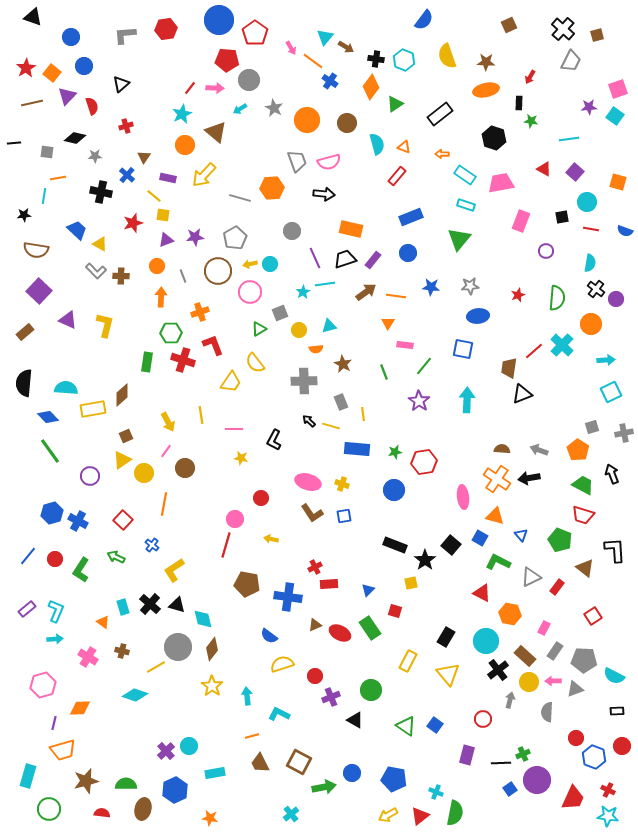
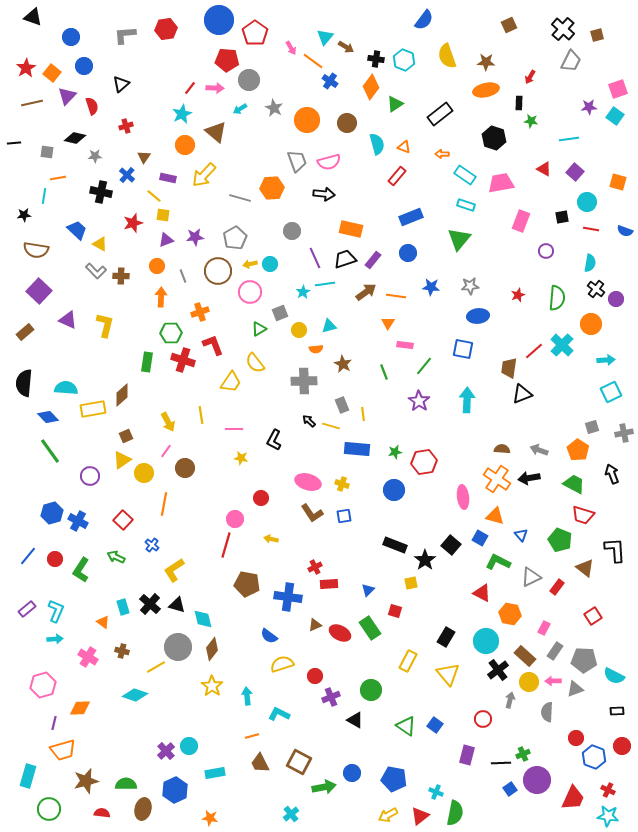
gray rectangle at (341, 402): moved 1 px right, 3 px down
green trapezoid at (583, 485): moved 9 px left, 1 px up
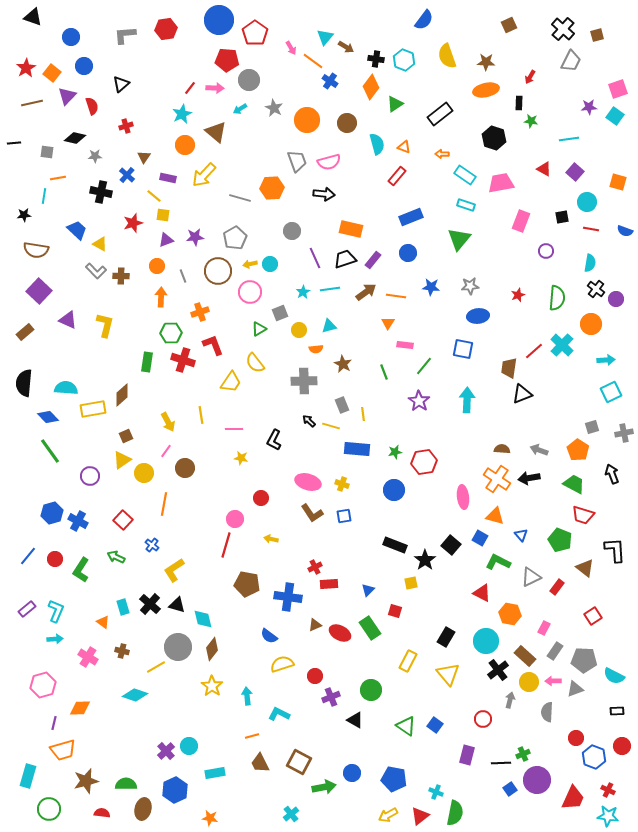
cyan line at (325, 284): moved 5 px right, 5 px down
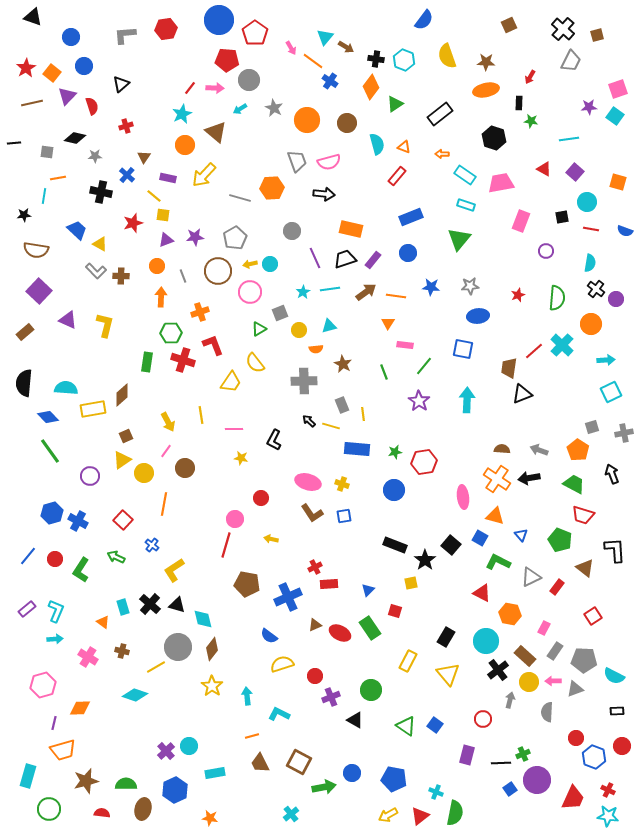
blue cross at (288, 597): rotated 32 degrees counterclockwise
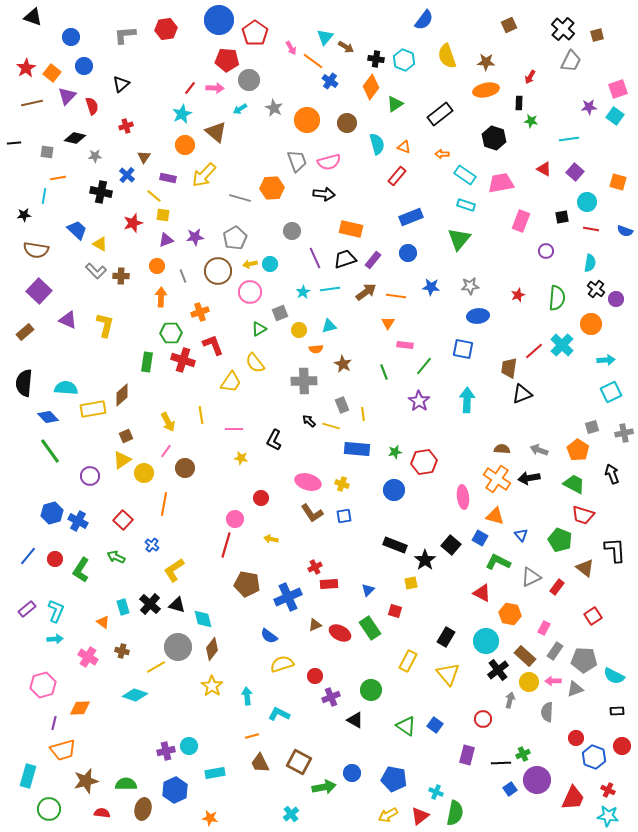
purple cross at (166, 751): rotated 30 degrees clockwise
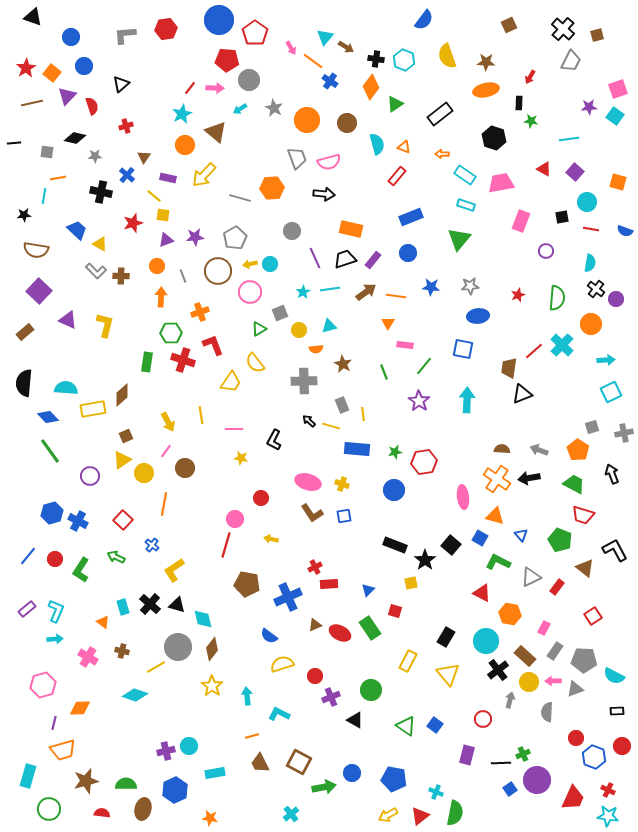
gray trapezoid at (297, 161): moved 3 px up
black L-shape at (615, 550): rotated 24 degrees counterclockwise
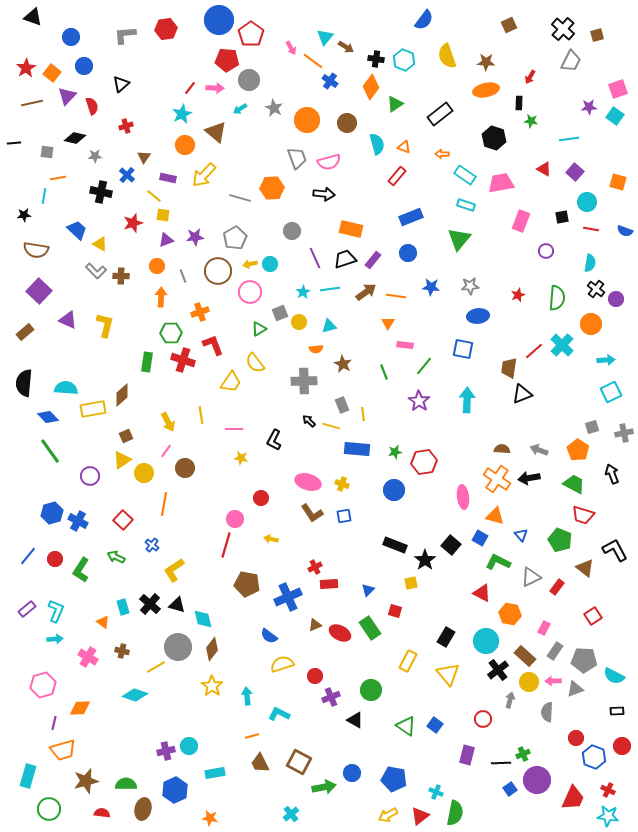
red pentagon at (255, 33): moved 4 px left, 1 px down
yellow circle at (299, 330): moved 8 px up
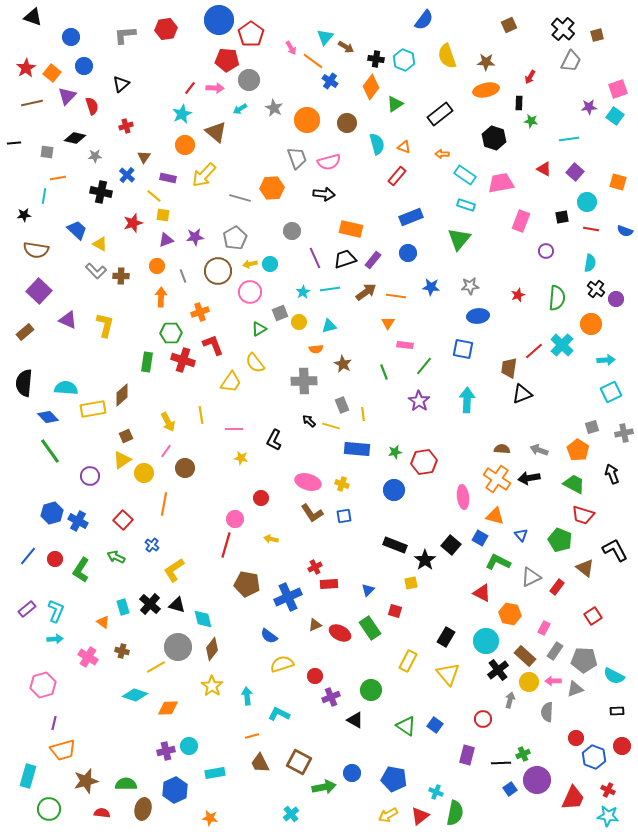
orange diamond at (80, 708): moved 88 px right
